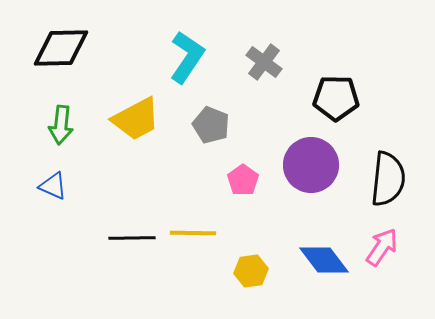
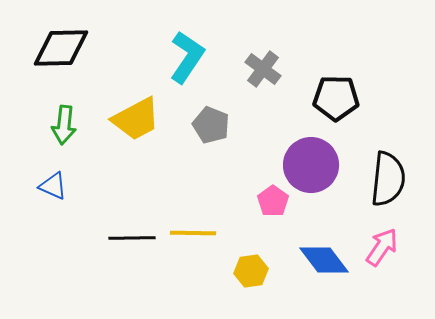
gray cross: moved 1 px left, 7 px down
green arrow: moved 3 px right
pink pentagon: moved 30 px right, 21 px down
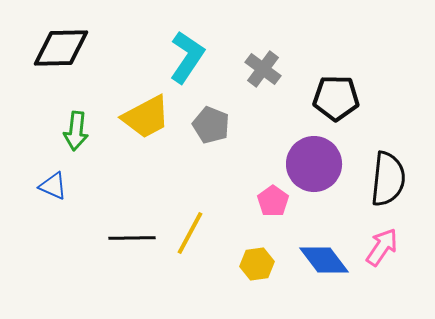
yellow trapezoid: moved 10 px right, 2 px up
green arrow: moved 12 px right, 6 px down
purple circle: moved 3 px right, 1 px up
yellow line: moved 3 px left; rotated 63 degrees counterclockwise
yellow hexagon: moved 6 px right, 7 px up
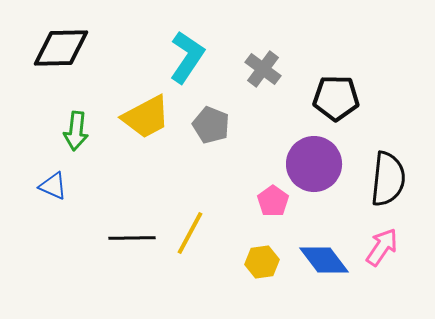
yellow hexagon: moved 5 px right, 2 px up
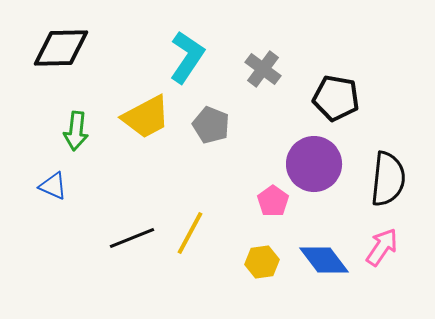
black pentagon: rotated 9 degrees clockwise
black line: rotated 21 degrees counterclockwise
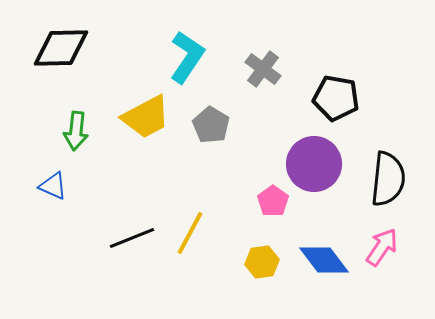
gray pentagon: rotated 9 degrees clockwise
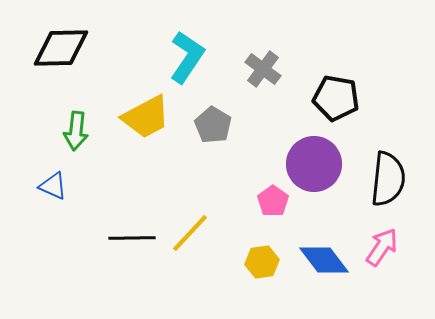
gray pentagon: moved 2 px right
yellow line: rotated 15 degrees clockwise
black line: rotated 21 degrees clockwise
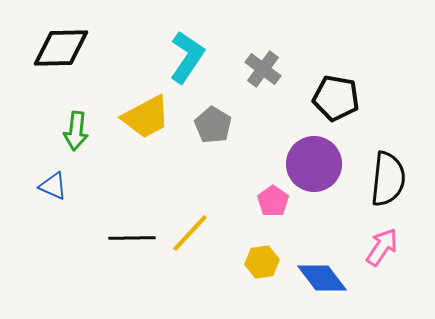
blue diamond: moved 2 px left, 18 px down
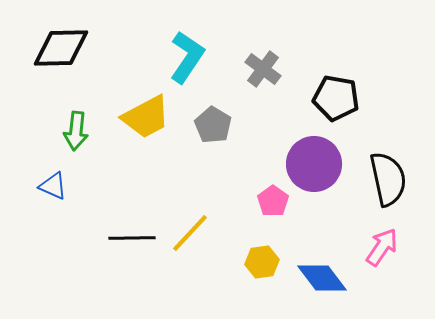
black semicircle: rotated 18 degrees counterclockwise
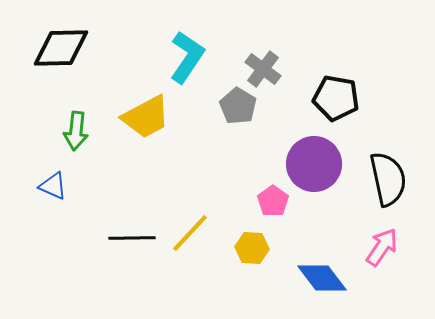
gray pentagon: moved 25 px right, 19 px up
yellow hexagon: moved 10 px left, 14 px up; rotated 12 degrees clockwise
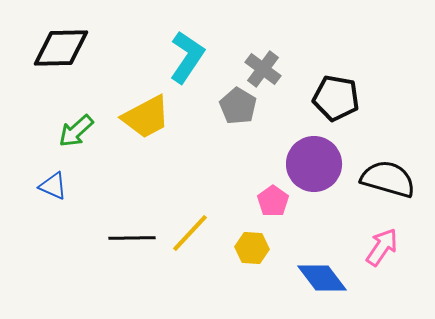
green arrow: rotated 42 degrees clockwise
black semicircle: rotated 62 degrees counterclockwise
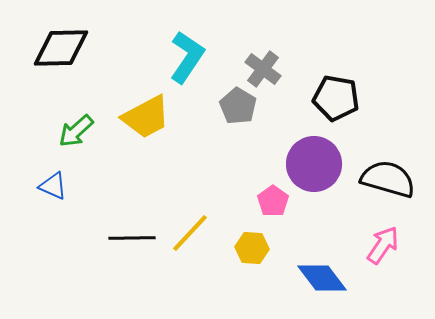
pink arrow: moved 1 px right, 2 px up
